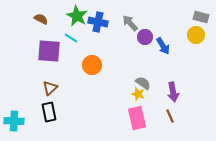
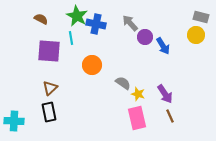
blue cross: moved 2 px left, 2 px down
cyan line: rotated 48 degrees clockwise
gray semicircle: moved 20 px left
purple arrow: moved 8 px left, 2 px down; rotated 24 degrees counterclockwise
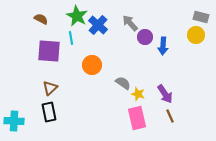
blue cross: moved 2 px right, 1 px down; rotated 30 degrees clockwise
blue arrow: rotated 36 degrees clockwise
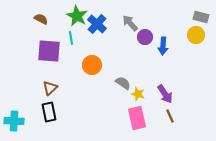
blue cross: moved 1 px left, 1 px up
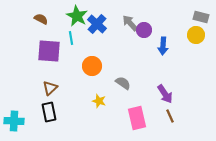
purple circle: moved 1 px left, 7 px up
orange circle: moved 1 px down
yellow star: moved 39 px left, 7 px down
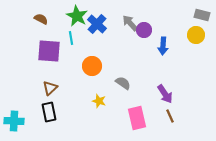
gray rectangle: moved 1 px right, 2 px up
